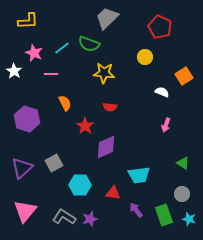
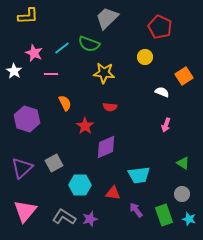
yellow L-shape: moved 5 px up
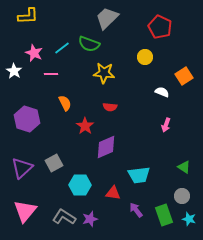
green triangle: moved 1 px right, 4 px down
gray circle: moved 2 px down
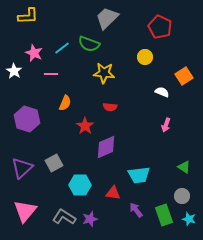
orange semicircle: rotated 49 degrees clockwise
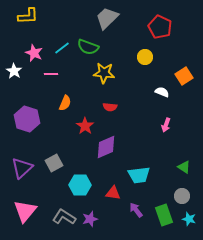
green semicircle: moved 1 px left, 3 px down
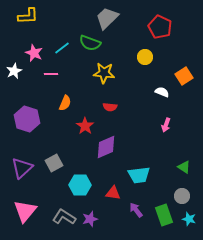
green semicircle: moved 2 px right, 4 px up
white star: rotated 14 degrees clockwise
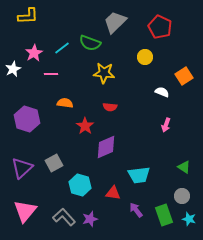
gray trapezoid: moved 8 px right, 4 px down
pink star: rotated 18 degrees clockwise
white star: moved 1 px left, 2 px up
orange semicircle: rotated 105 degrees counterclockwise
cyan hexagon: rotated 15 degrees clockwise
gray L-shape: rotated 15 degrees clockwise
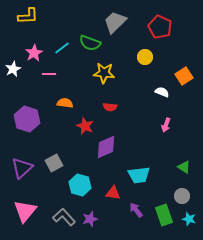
pink line: moved 2 px left
red star: rotated 12 degrees counterclockwise
